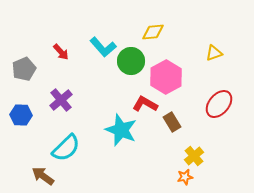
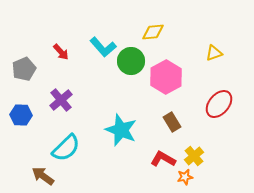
red L-shape: moved 18 px right, 55 px down
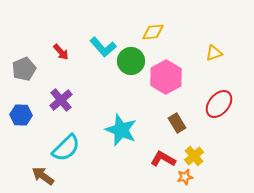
brown rectangle: moved 5 px right, 1 px down
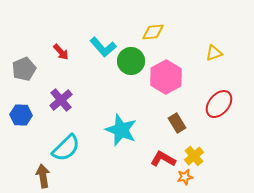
brown arrow: rotated 45 degrees clockwise
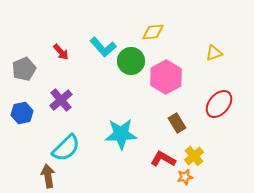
blue hexagon: moved 1 px right, 2 px up; rotated 15 degrees counterclockwise
cyan star: moved 4 px down; rotated 24 degrees counterclockwise
brown arrow: moved 5 px right
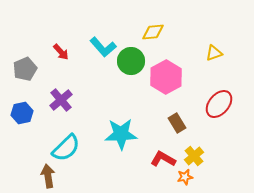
gray pentagon: moved 1 px right
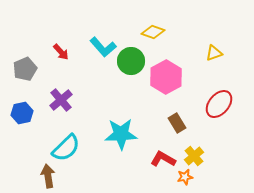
yellow diamond: rotated 25 degrees clockwise
